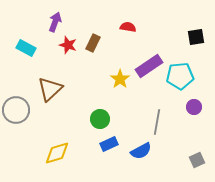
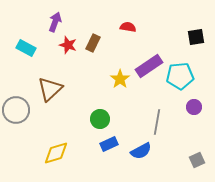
yellow diamond: moved 1 px left
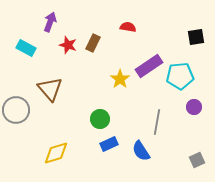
purple arrow: moved 5 px left
brown triangle: rotated 28 degrees counterclockwise
blue semicircle: rotated 85 degrees clockwise
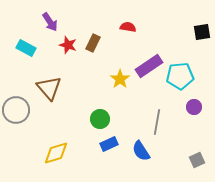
purple arrow: rotated 126 degrees clockwise
black square: moved 6 px right, 5 px up
brown triangle: moved 1 px left, 1 px up
